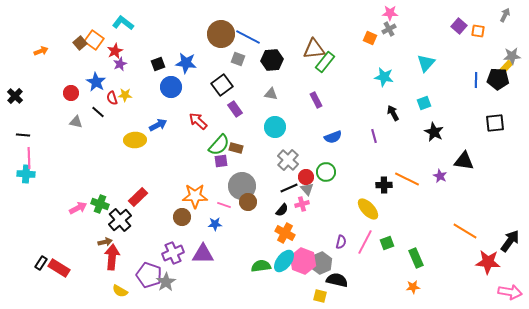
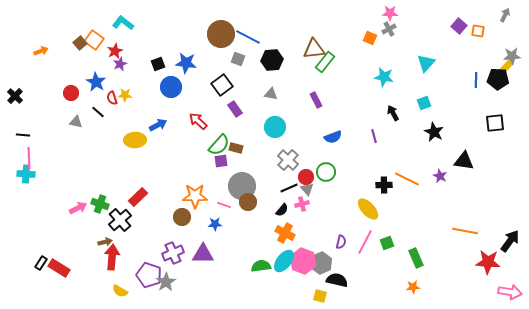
orange line at (465, 231): rotated 20 degrees counterclockwise
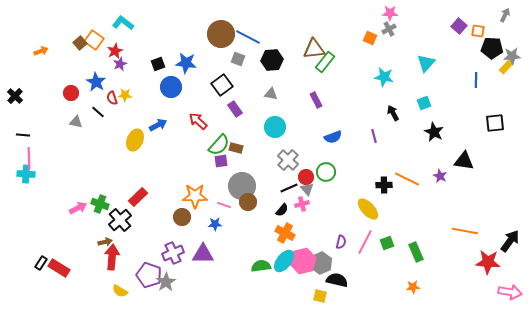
black pentagon at (498, 79): moved 6 px left, 31 px up
yellow ellipse at (135, 140): rotated 65 degrees counterclockwise
green rectangle at (416, 258): moved 6 px up
pink hexagon at (303, 261): rotated 25 degrees clockwise
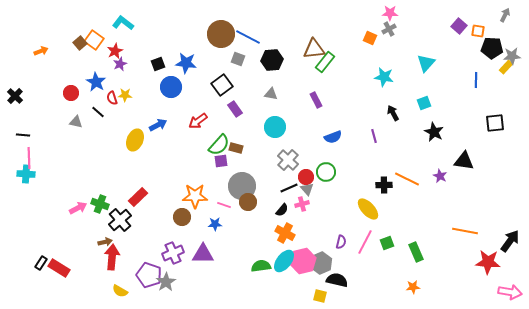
red arrow at (198, 121): rotated 78 degrees counterclockwise
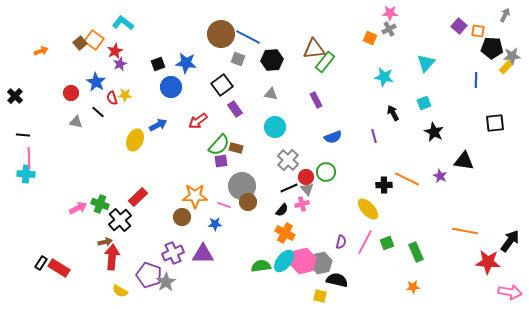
gray hexagon at (321, 263): rotated 10 degrees clockwise
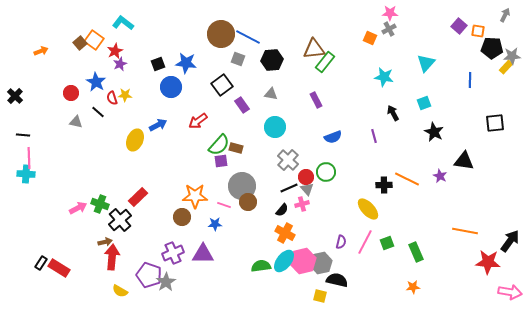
blue line at (476, 80): moved 6 px left
purple rectangle at (235, 109): moved 7 px right, 4 px up
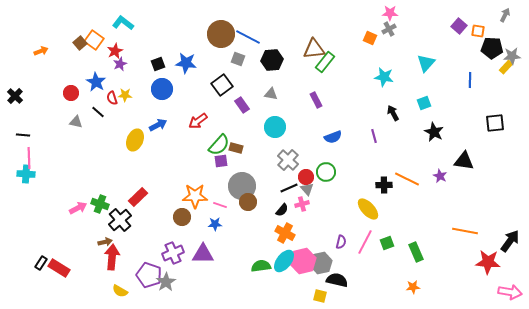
blue circle at (171, 87): moved 9 px left, 2 px down
pink line at (224, 205): moved 4 px left
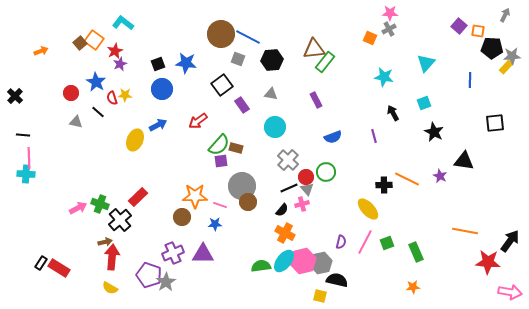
yellow semicircle at (120, 291): moved 10 px left, 3 px up
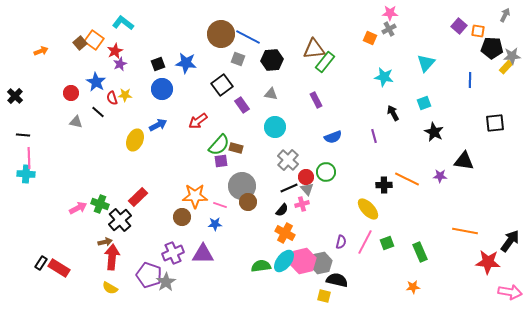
purple star at (440, 176): rotated 24 degrees counterclockwise
green rectangle at (416, 252): moved 4 px right
yellow square at (320, 296): moved 4 px right
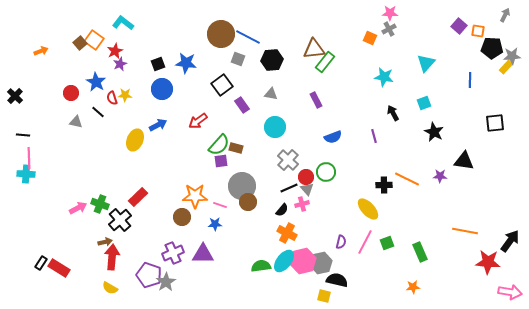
orange cross at (285, 233): moved 2 px right
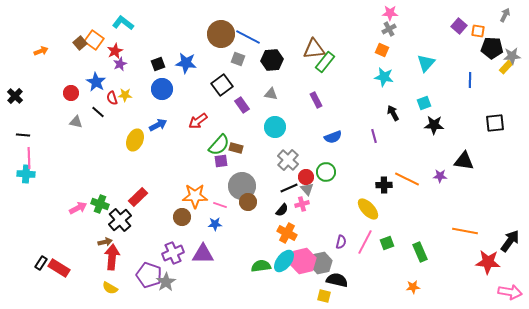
orange square at (370, 38): moved 12 px right, 12 px down
black star at (434, 132): moved 7 px up; rotated 24 degrees counterclockwise
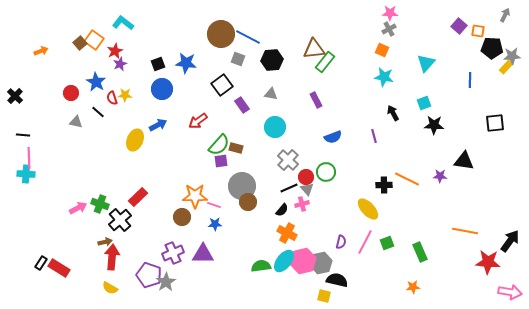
pink line at (220, 205): moved 6 px left
